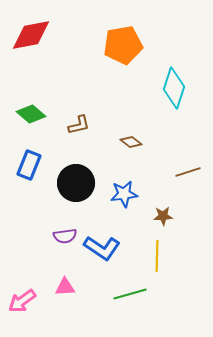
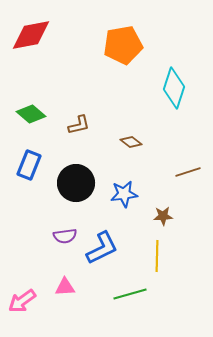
blue L-shape: rotated 60 degrees counterclockwise
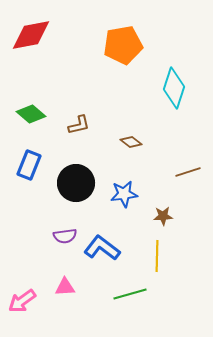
blue L-shape: rotated 117 degrees counterclockwise
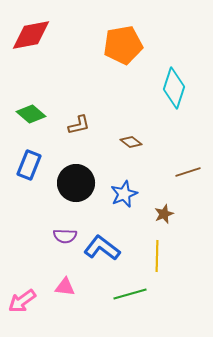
blue star: rotated 16 degrees counterclockwise
brown star: moved 1 px right, 2 px up; rotated 18 degrees counterclockwise
purple semicircle: rotated 10 degrees clockwise
pink triangle: rotated 10 degrees clockwise
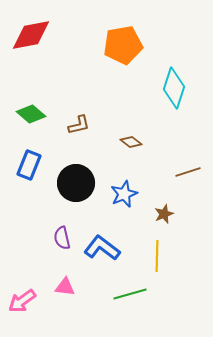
purple semicircle: moved 3 px left, 2 px down; rotated 75 degrees clockwise
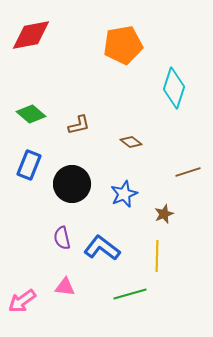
black circle: moved 4 px left, 1 px down
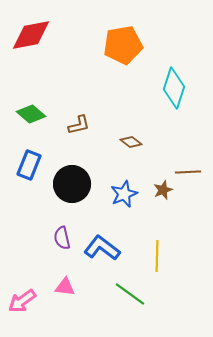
brown line: rotated 15 degrees clockwise
brown star: moved 1 px left, 24 px up
green line: rotated 52 degrees clockwise
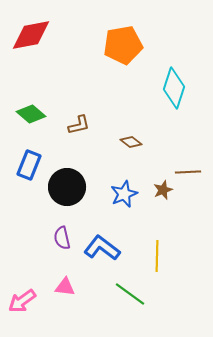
black circle: moved 5 px left, 3 px down
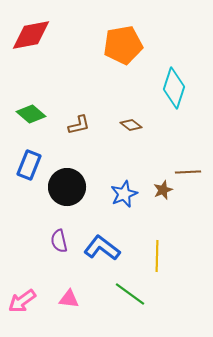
brown diamond: moved 17 px up
purple semicircle: moved 3 px left, 3 px down
pink triangle: moved 4 px right, 12 px down
